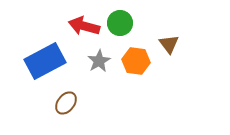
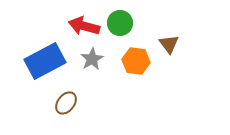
gray star: moved 7 px left, 2 px up
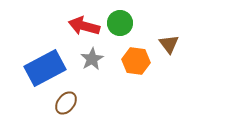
blue rectangle: moved 7 px down
